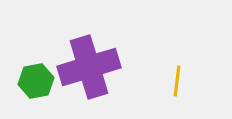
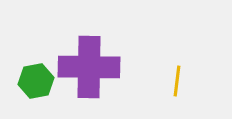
purple cross: rotated 18 degrees clockwise
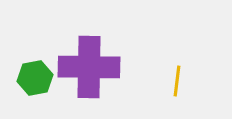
green hexagon: moved 1 px left, 3 px up
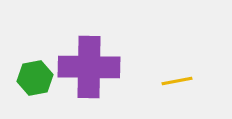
yellow line: rotated 72 degrees clockwise
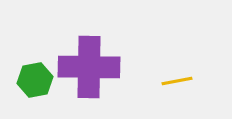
green hexagon: moved 2 px down
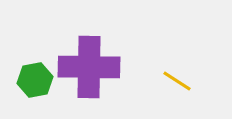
yellow line: rotated 44 degrees clockwise
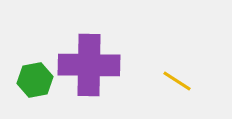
purple cross: moved 2 px up
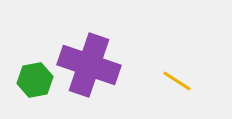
purple cross: rotated 18 degrees clockwise
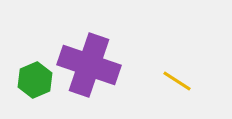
green hexagon: rotated 12 degrees counterclockwise
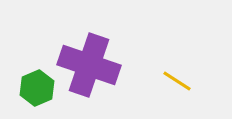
green hexagon: moved 2 px right, 8 px down
